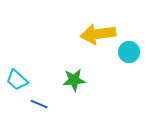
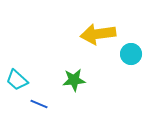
cyan circle: moved 2 px right, 2 px down
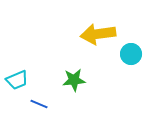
cyan trapezoid: rotated 65 degrees counterclockwise
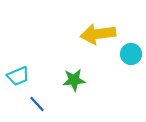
cyan trapezoid: moved 1 px right, 4 px up
blue line: moved 2 px left; rotated 24 degrees clockwise
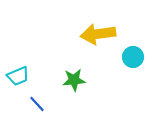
cyan circle: moved 2 px right, 3 px down
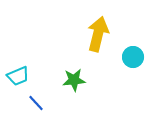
yellow arrow: rotated 112 degrees clockwise
blue line: moved 1 px left, 1 px up
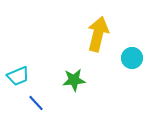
cyan circle: moved 1 px left, 1 px down
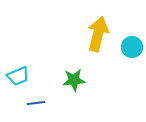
cyan circle: moved 11 px up
blue line: rotated 54 degrees counterclockwise
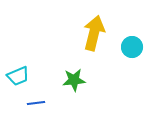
yellow arrow: moved 4 px left, 1 px up
